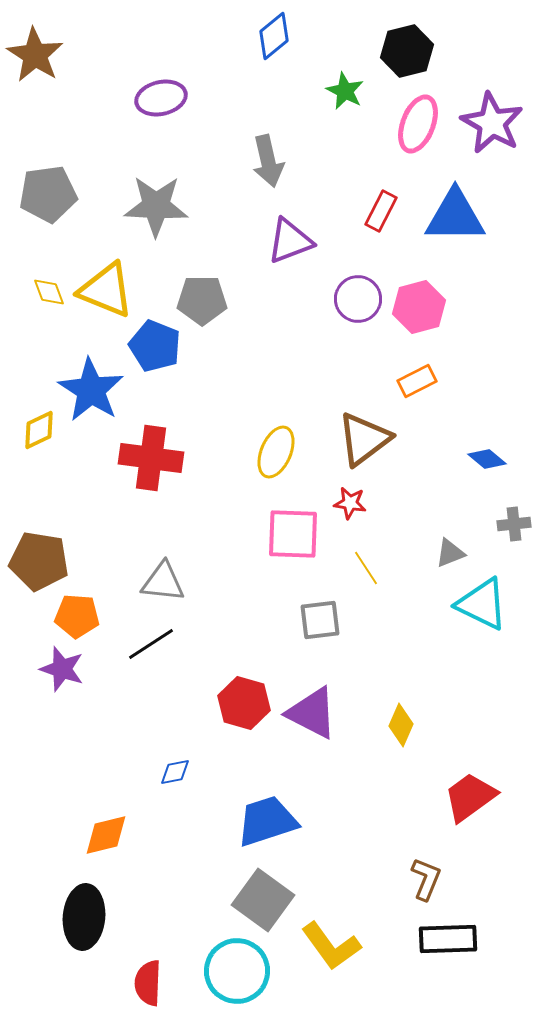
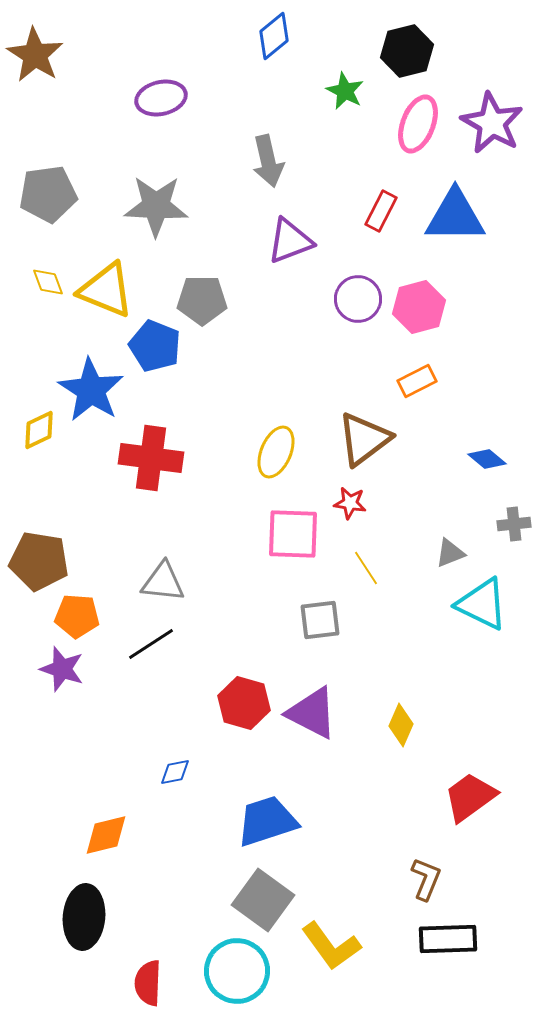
yellow diamond at (49, 292): moved 1 px left, 10 px up
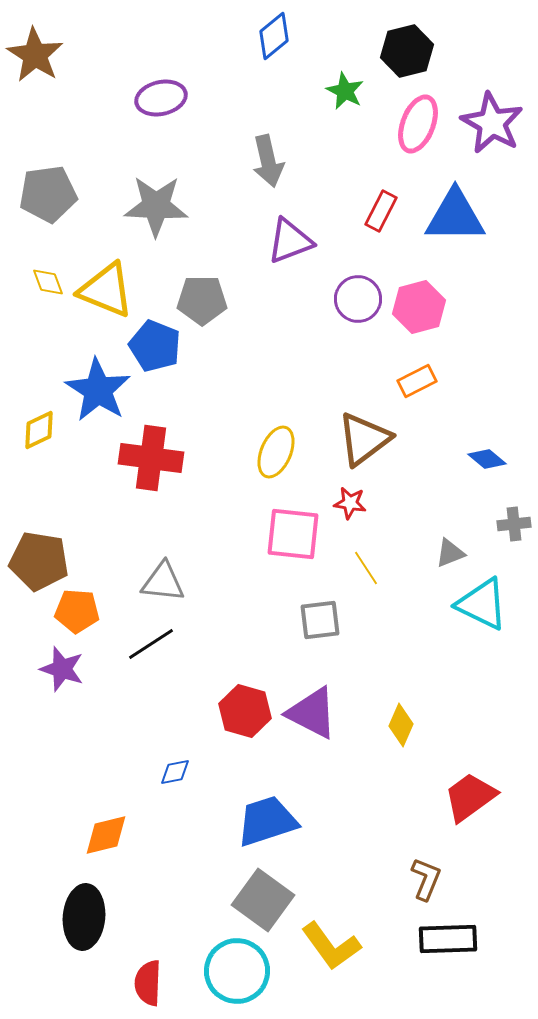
blue star at (91, 390): moved 7 px right
pink square at (293, 534): rotated 4 degrees clockwise
orange pentagon at (77, 616): moved 5 px up
red hexagon at (244, 703): moved 1 px right, 8 px down
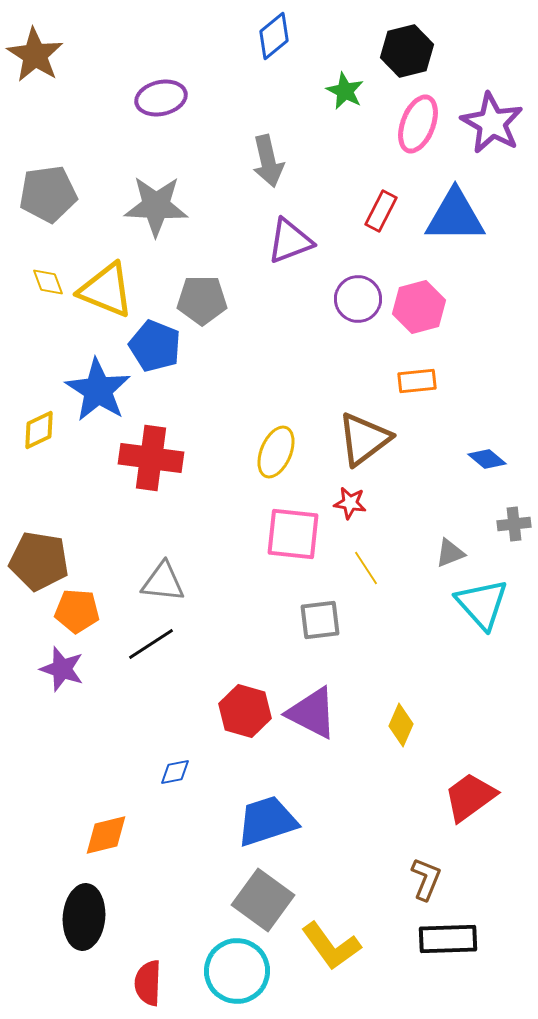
orange rectangle at (417, 381): rotated 21 degrees clockwise
cyan triangle at (482, 604): rotated 22 degrees clockwise
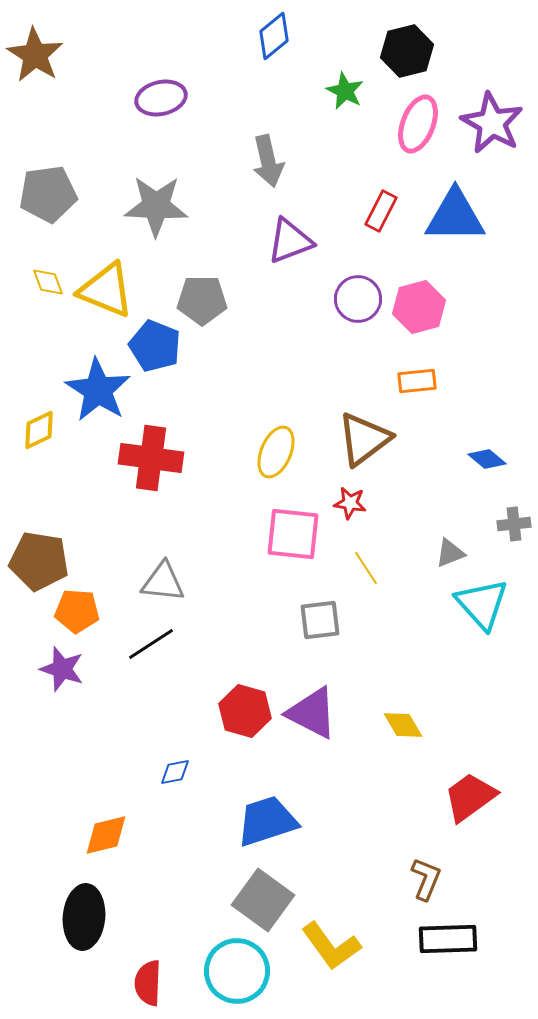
yellow diamond at (401, 725): moved 2 px right; rotated 54 degrees counterclockwise
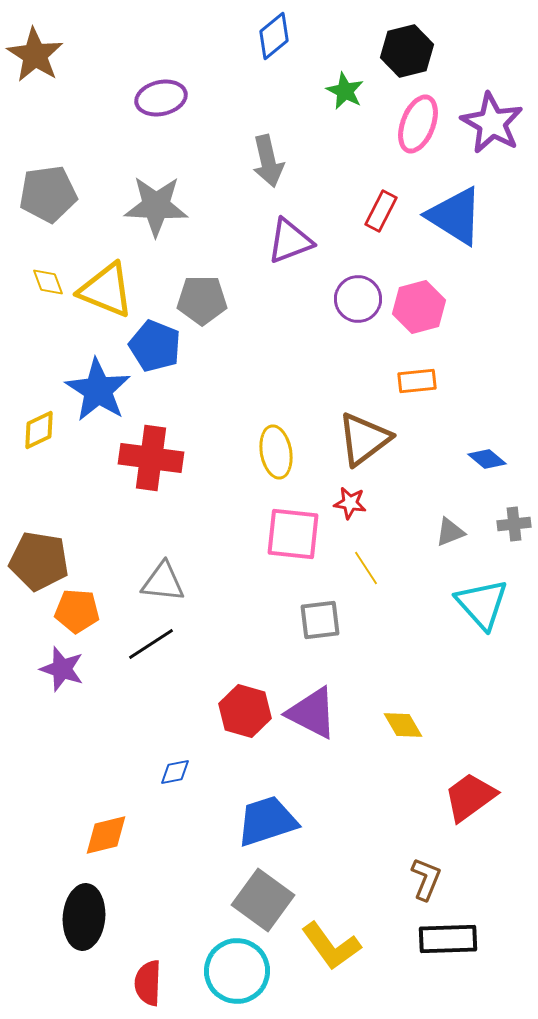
blue triangle at (455, 216): rotated 32 degrees clockwise
yellow ellipse at (276, 452): rotated 33 degrees counterclockwise
gray triangle at (450, 553): moved 21 px up
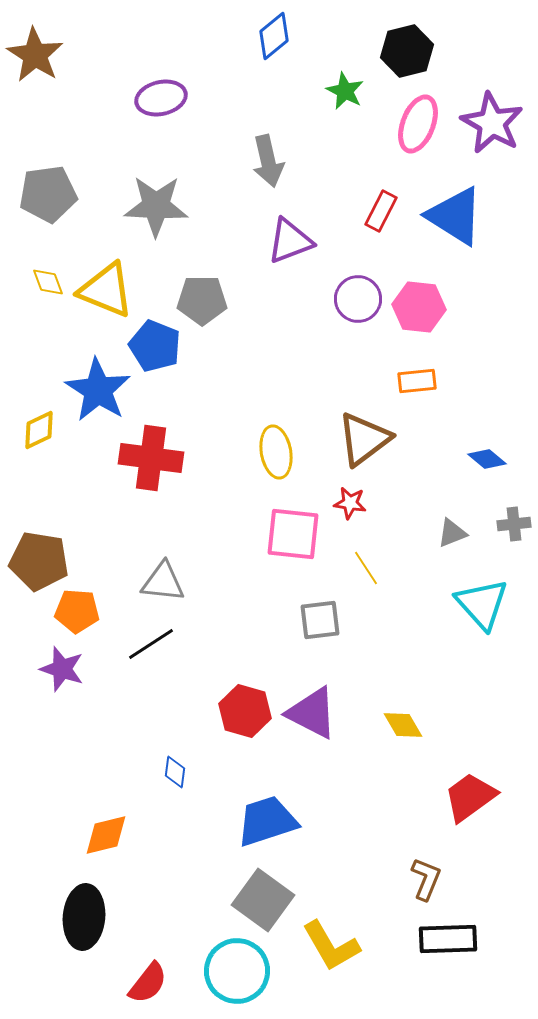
pink hexagon at (419, 307): rotated 21 degrees clockwise
gray triangle at (450, 532): moved 2 px right, 1 px down
blue diamond at (175, 772): rotated 72 degrees counterclockwise
yellow L-shape at (331, 946): rotated 6 degrees clockwise
red semicircle at (148, 983): rotated 144 degrees counterclockwise
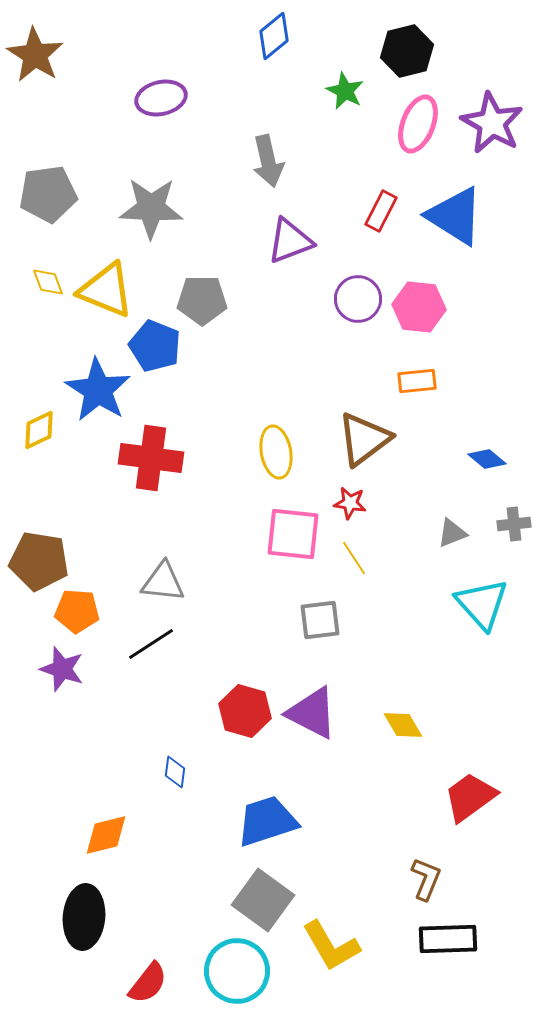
gray star at (156, 206): moved 5 px left, 2 px down
yellow line at (366, 568): moved 12 px left, 10 px up
